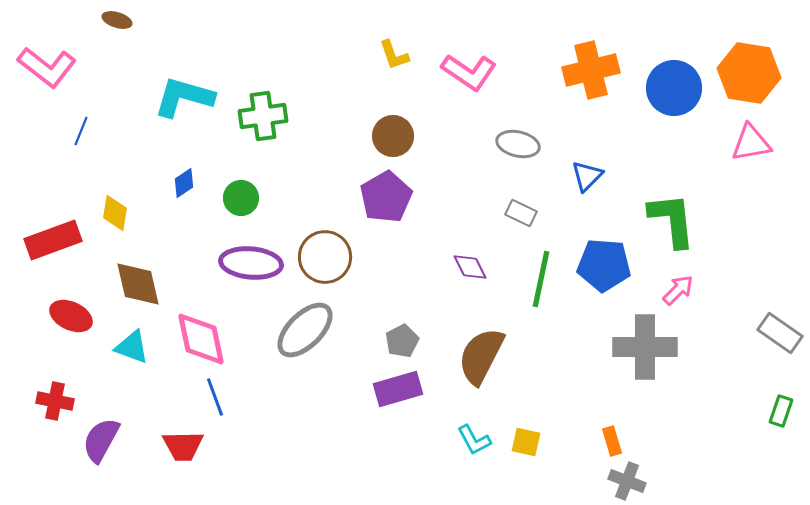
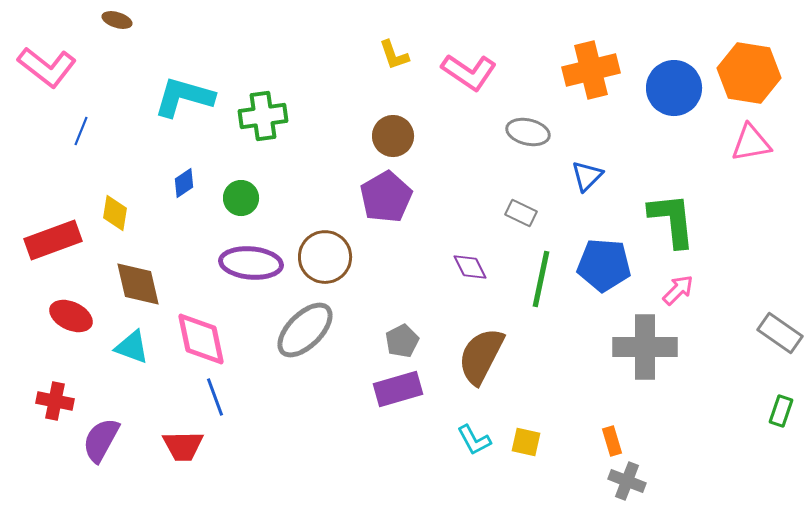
gray ellipse at (518, 144): moved 10 px right, 12 px up
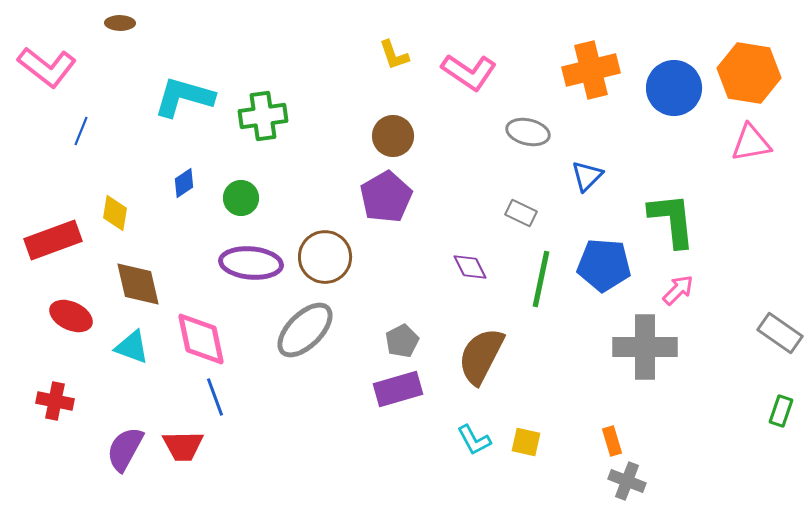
brown ellipse at (117, 20): moved 3 px right, 3 px down; rotated 16 degrees counterclockwise
purple semicircle at (101, 440): moved 24 px right, 9 px down
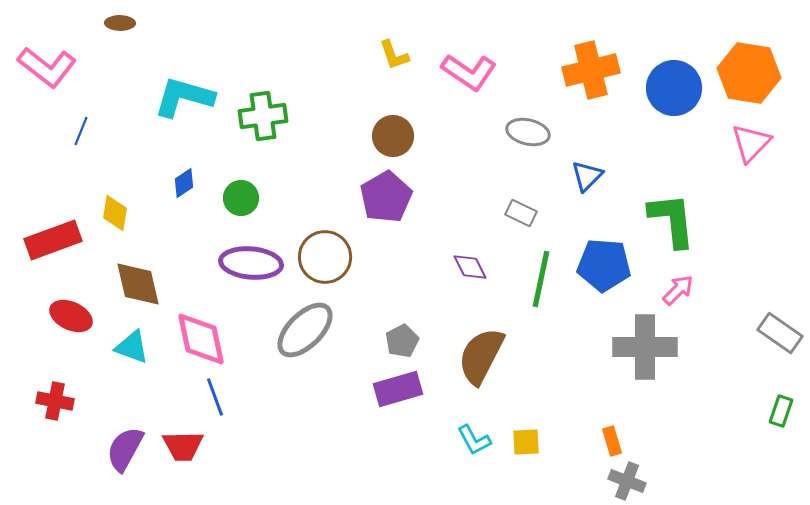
pink triangle at (751, 143): rotated 36 degrees counterclockwise
yellow square at (526, 442): rotated 16 degrees counterclockwise
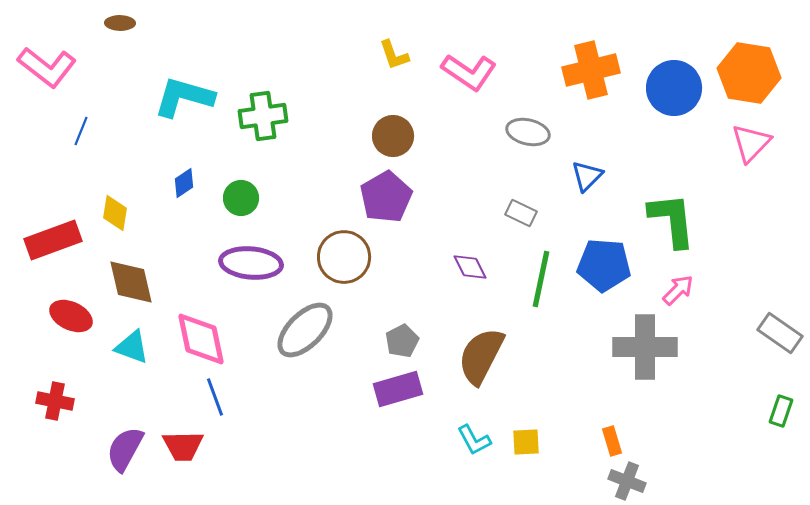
brown circle at (325, 257): moved 19 px right
brown diamond at (138, 284): moved 7 px left, 2 px up
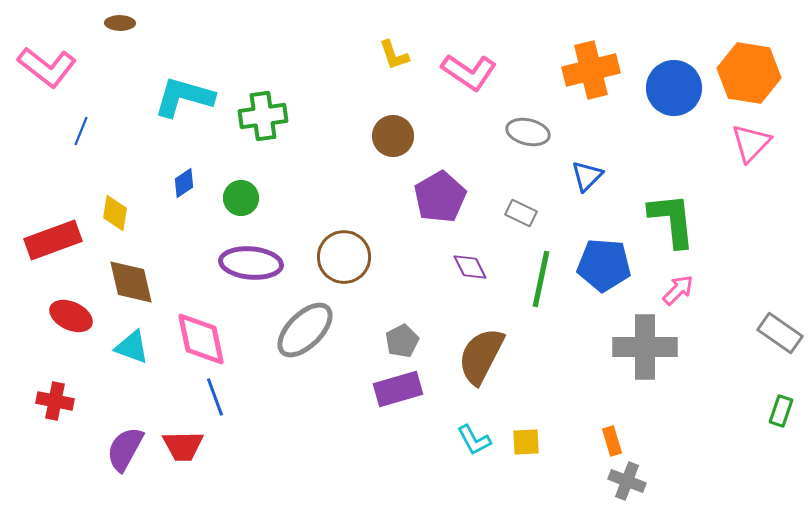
purple pentagon at (386, 197): moved 54 px right
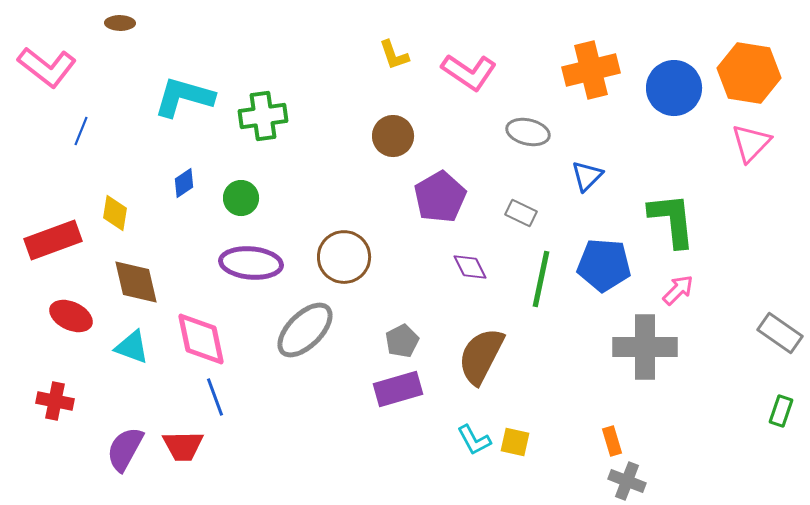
brown diamond at (131, 282): moved 5 px right
yellow square at (526, 442): moved 11 px left; rotated 16 degrees clockwise
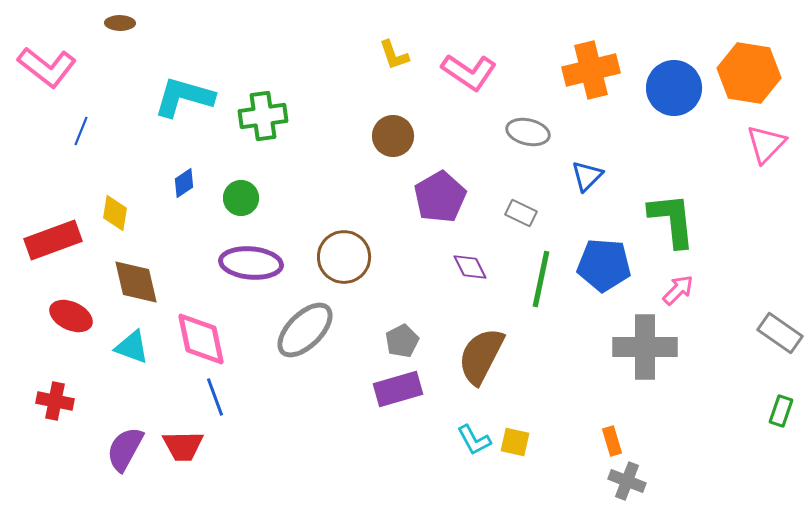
pink triangle at (751, 143): moved 15 px right, 1 px down
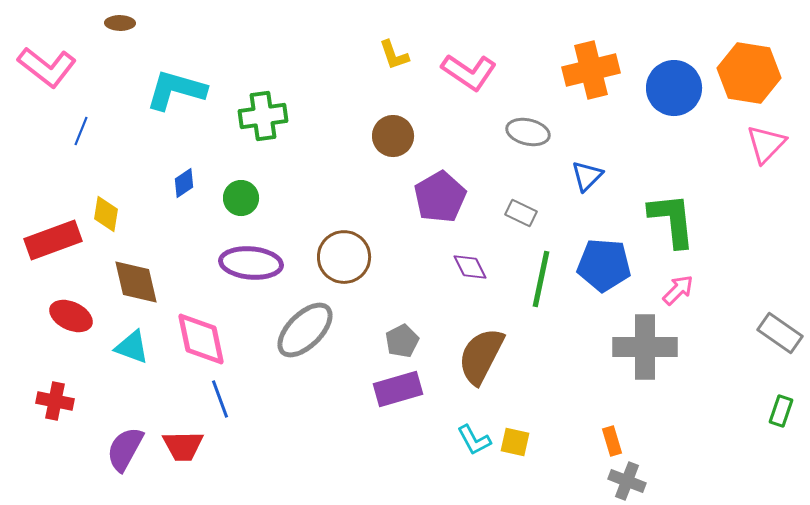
cyan L-shape at (184, 97): moved 8 px left, 7 px up
yellow diamond at (115, 213): moved 9 px left, 1 px down
blue line at (215, 397): moved 5 px right, 2 px down
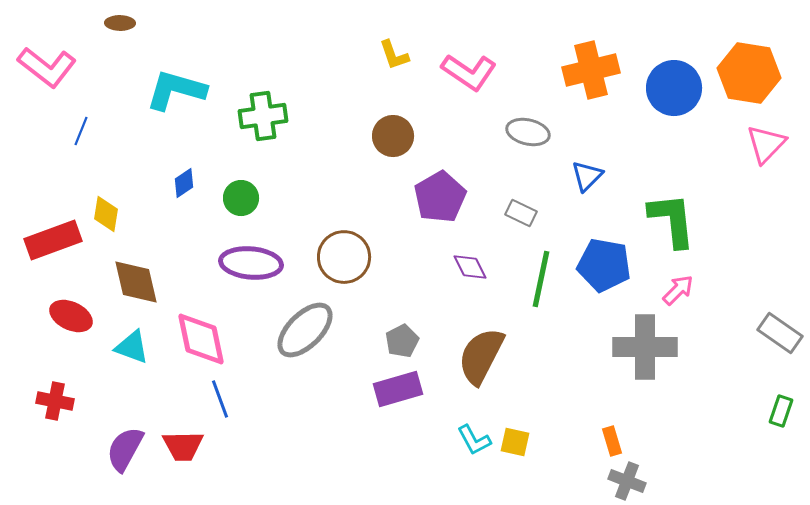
blue pentagon at (604, 265): rotated 6 degrees clockwise
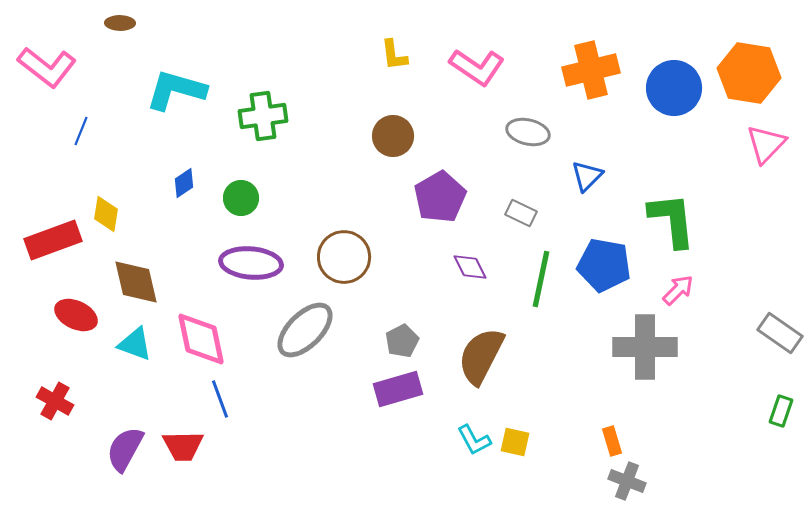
yellow L-shape at (394, 55): rotated 12 degrees clockwise
pink L-shape at (469, 72): moved 8 px right, 5 px up
red ellipse at (71, 316): moved 5 px right, 1 px up
cyan triangle at (132, 347): moved 3 px right, 3 px up
red cross at (55, 401): rotated 18 degrees clockwise
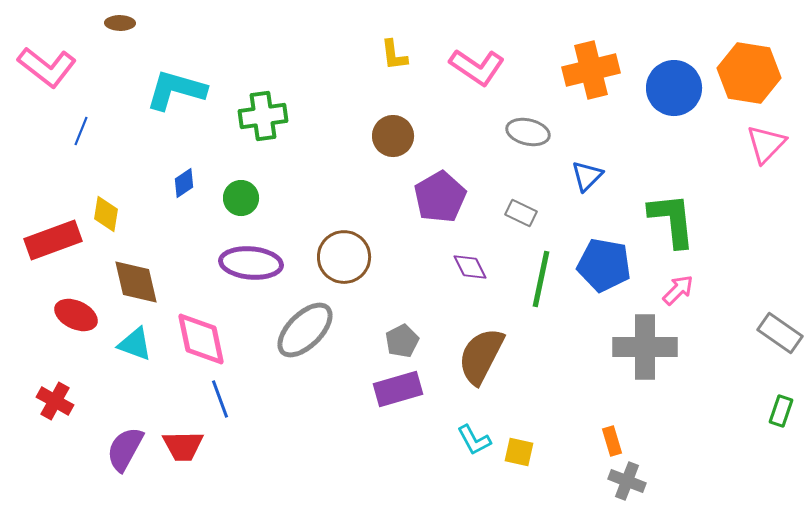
yellow square at (515, 442): moved 4 px right, 10 px down
